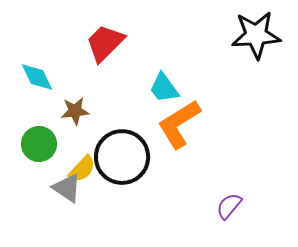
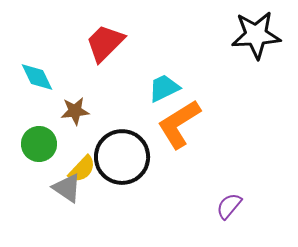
cyan trapezoid: rotated 100 degrees clockwise
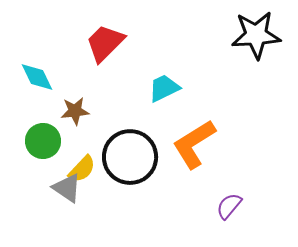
orange L-shape: moved 15 px right, 20 px down
green circle: moved 4 px right, 3 px up
black circle: moved 8 px right
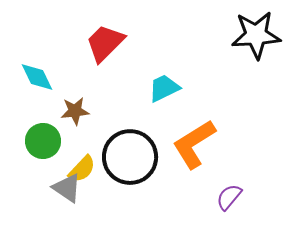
purple semicircle: moved 9 px up
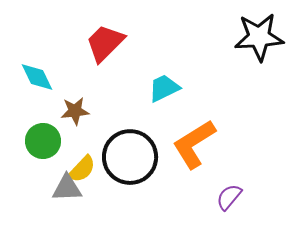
black star: moved 3 px right, 2 px down
gray triangle: rotated 36 degrees counterclockwise
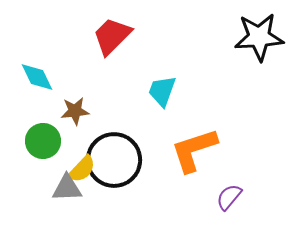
red trapezoid: moved 7 px right, 7 px up
cyan trapezoid: moved 2 px left, 3 px down; rotated 44 degrees counterclockwise
orange L-shape: moved 6 px down; rotated 14 degrees clockwise
black circle: moved 16 px left, 3 px down
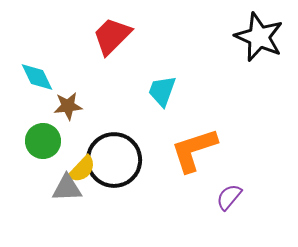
black star: rotated 27 degrees clockwise
brown star: moved 7 px left, 5 px up
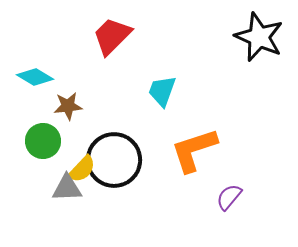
cyan diamond: moved 2 px left; rotated 33 degrees counterclockwise
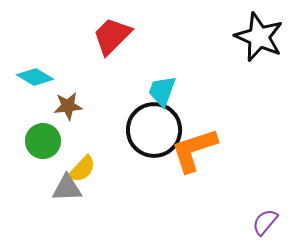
black circle: moved 40 px right, 30 px up
purple semicircle: moved 36 px right, 25 px down
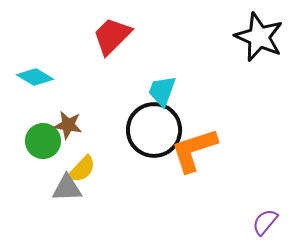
brown star: moved 19 px down; rotated 16 degrees clockwise
